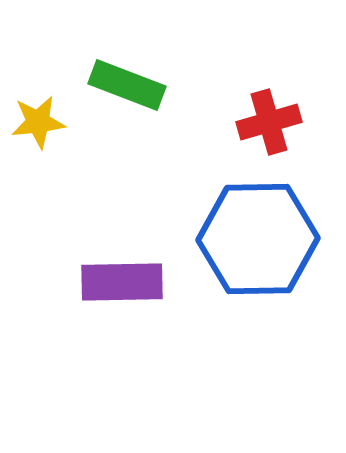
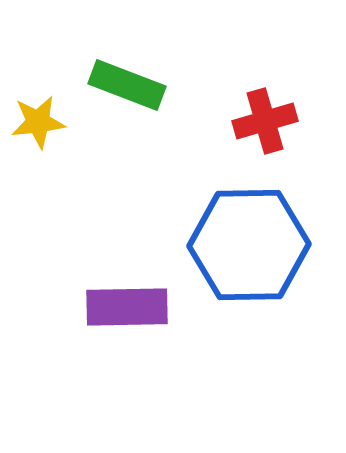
red cross: moved 4 px left, 1 px up
blue hexagon: moved 9 px left, 6 px down
purple rectangle: moved 5 px right, 25 px down
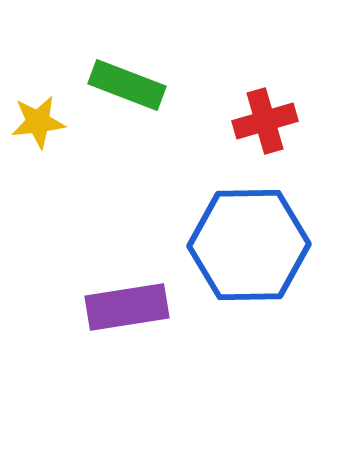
purple rectangle: rotated 8 degrees counterclockwise
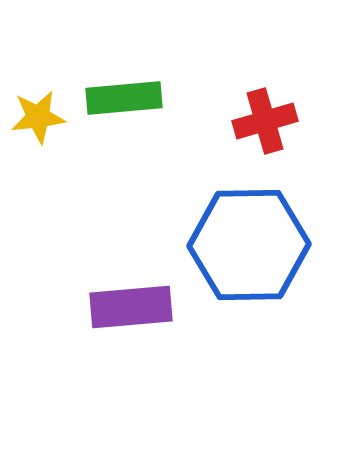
green rectangle: moved 3 px left, 13 px down; rotated 26 degrees counterclockwise
yellow star: moved 5 px up
purple rectangle: moved 4 px right; rotated 4 degrees clockwise
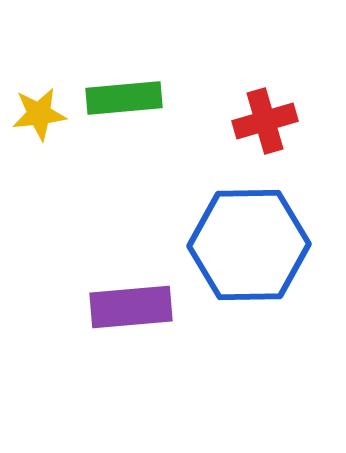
yellow star: moved 1 px right, 3 px up
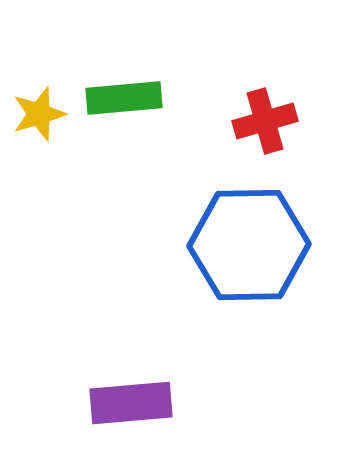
yellow star: rotated 10 degrees counterclockwise
purple rectangle: moved 96 px down
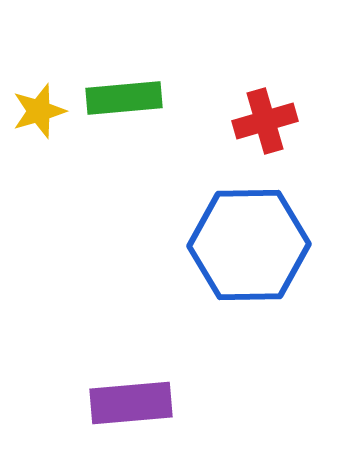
yellow star: moved 3 px up
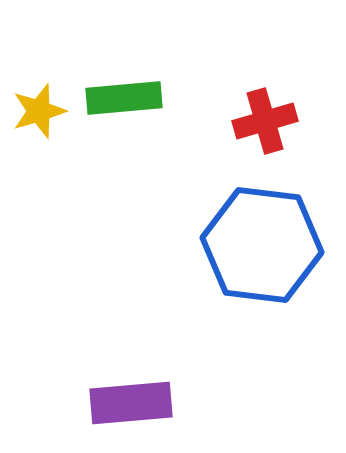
blue hexagon: moved 13 px right; rotated 8 degrees clockwise
